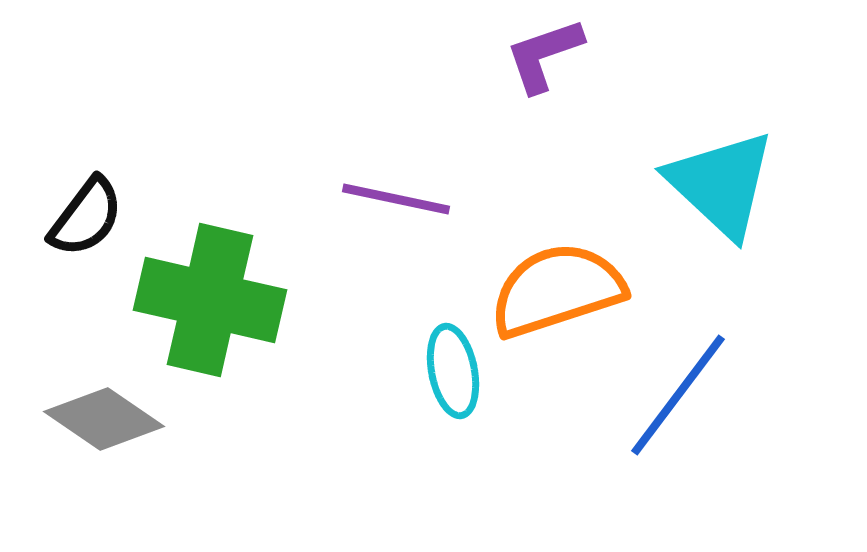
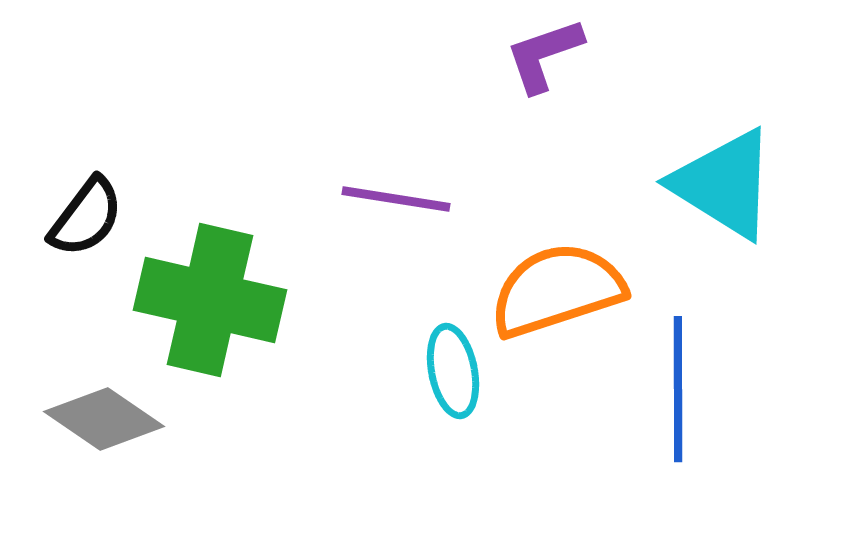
cyan triangle: moved 3 px right; rotated 11 degrees counterclockwise
purple line: rotated 3 degrees counterclockwise
blue line: moved 6 px up; rotated 37 degrees counterclockwise
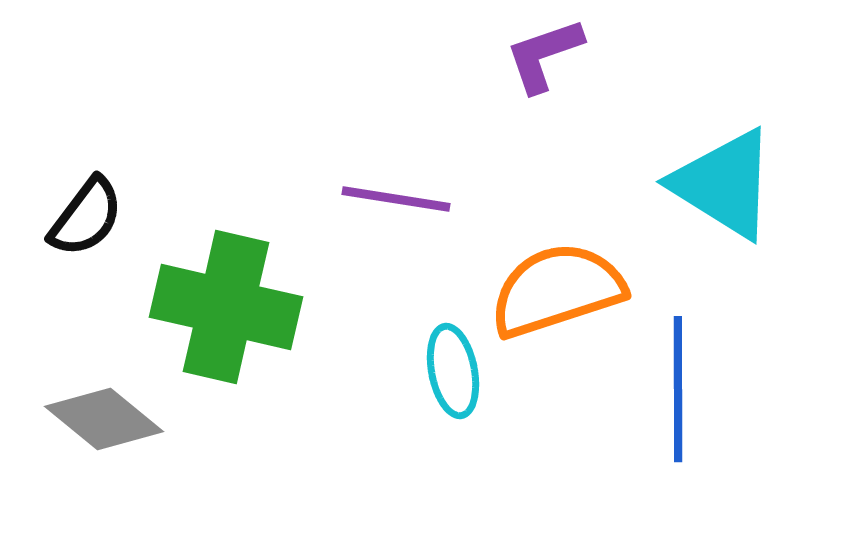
green cross: moved 16 px right, 7 px down
gray diamond: rotated 5 degrees clockwise
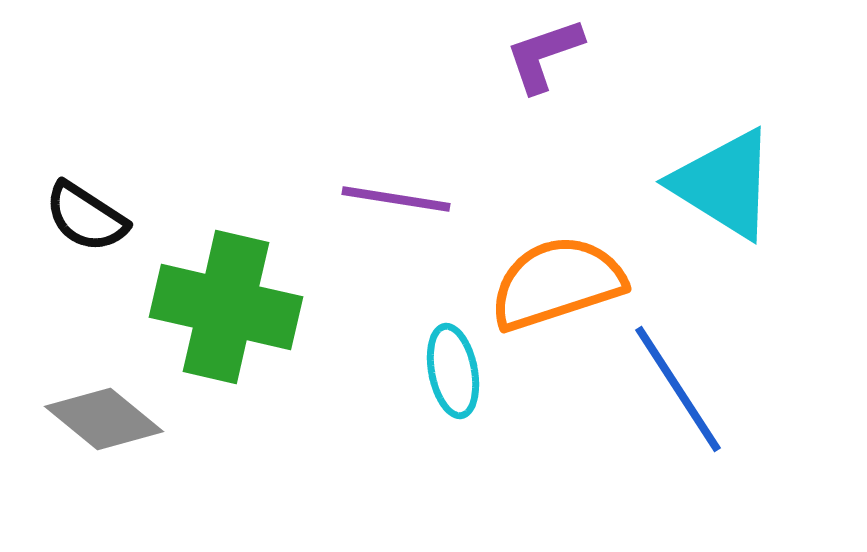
black semicircle: rotated 86 degrees clockwise
orange semicircle: moved 7 px up
blue line: rotated 33 degrees counterclockwise
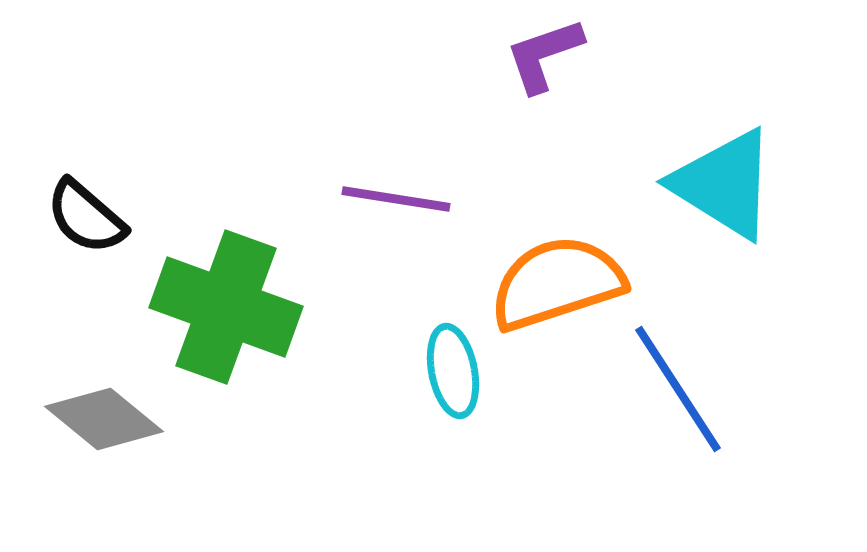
black semicircle: rotated 8 degrees clockwise
green cross: rotated 7 degrees clockwise
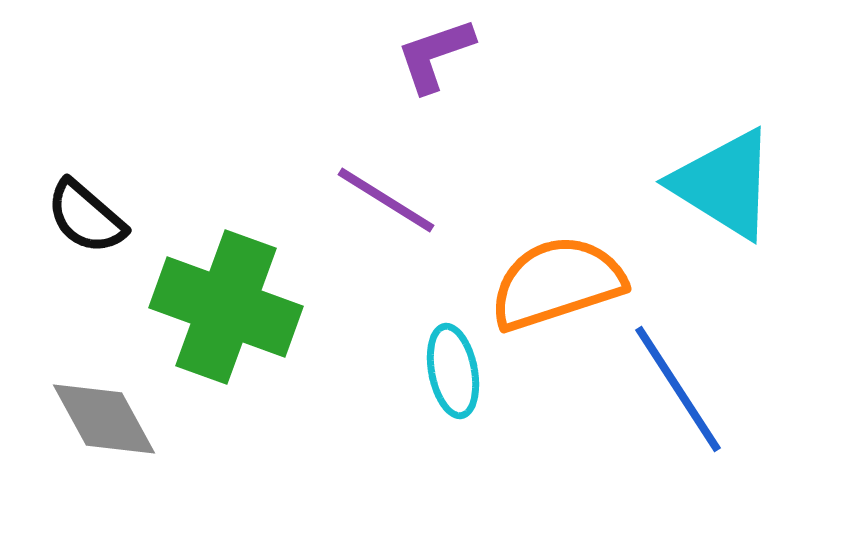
purple L-shape: moved 109 px left
purple line: moved 10 px left, 1 px down; rotated 23 degrees clockwise
gray diamond: rotated 22 degrees clockwise
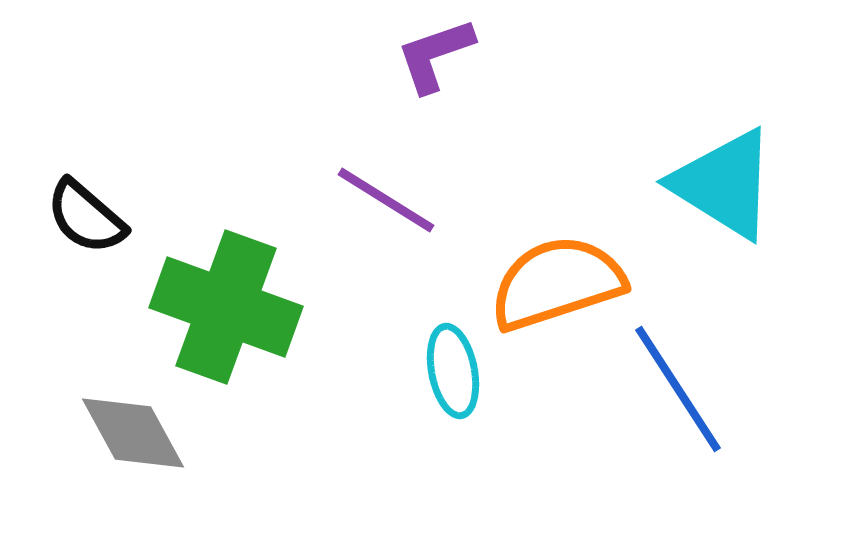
gray diamond: moved 29 px right, 14 px down
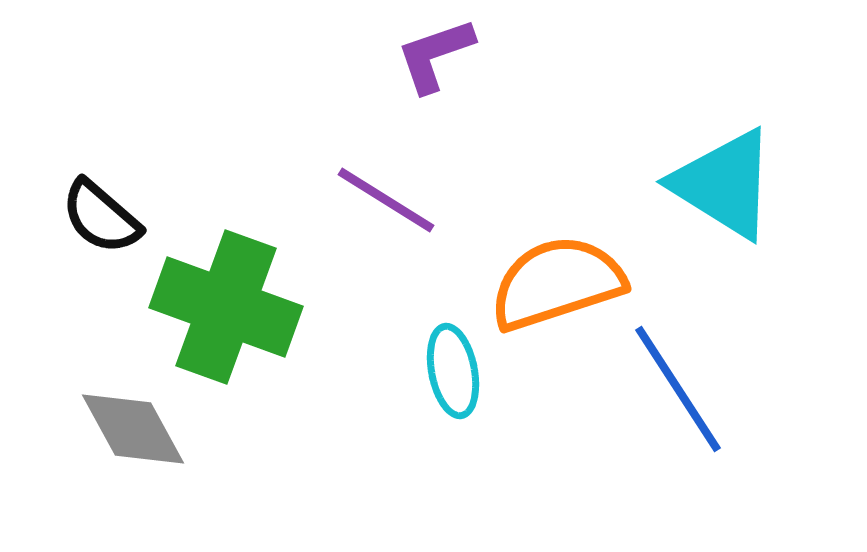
black semicircle: moved 15 px right
gray diamond: moved 4 px up
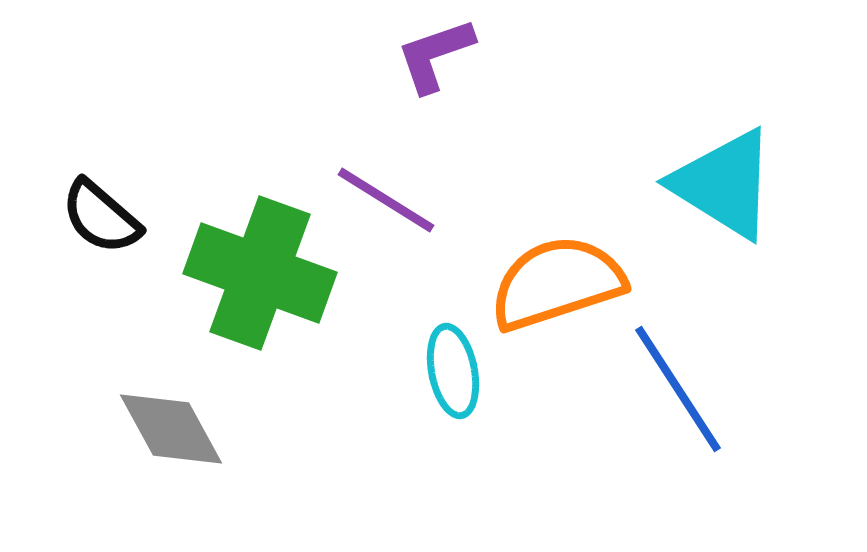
green cross: moved 34 px right, 34 px up
gray diamond: moved 38 px right
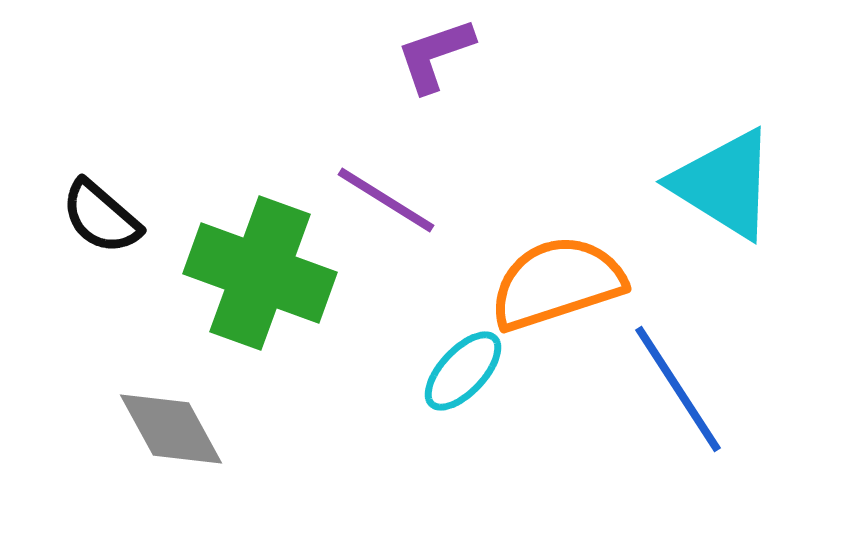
cyan ellipse: moved 10 px right; rotated 54 degrees clockwise
